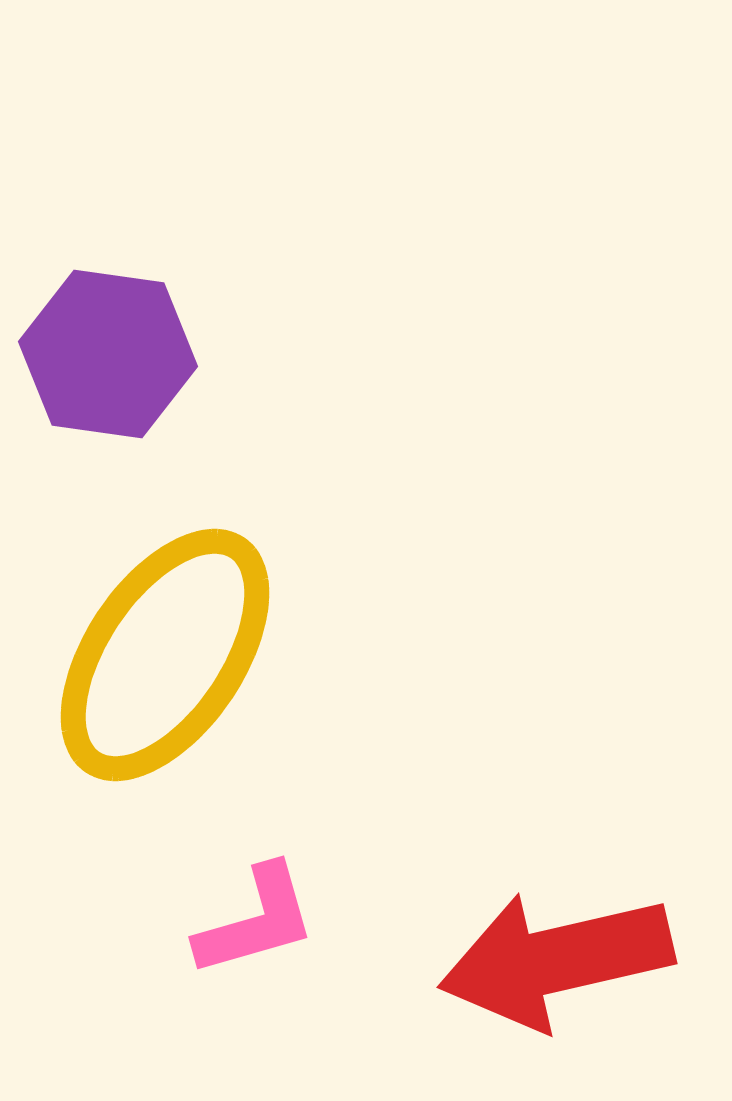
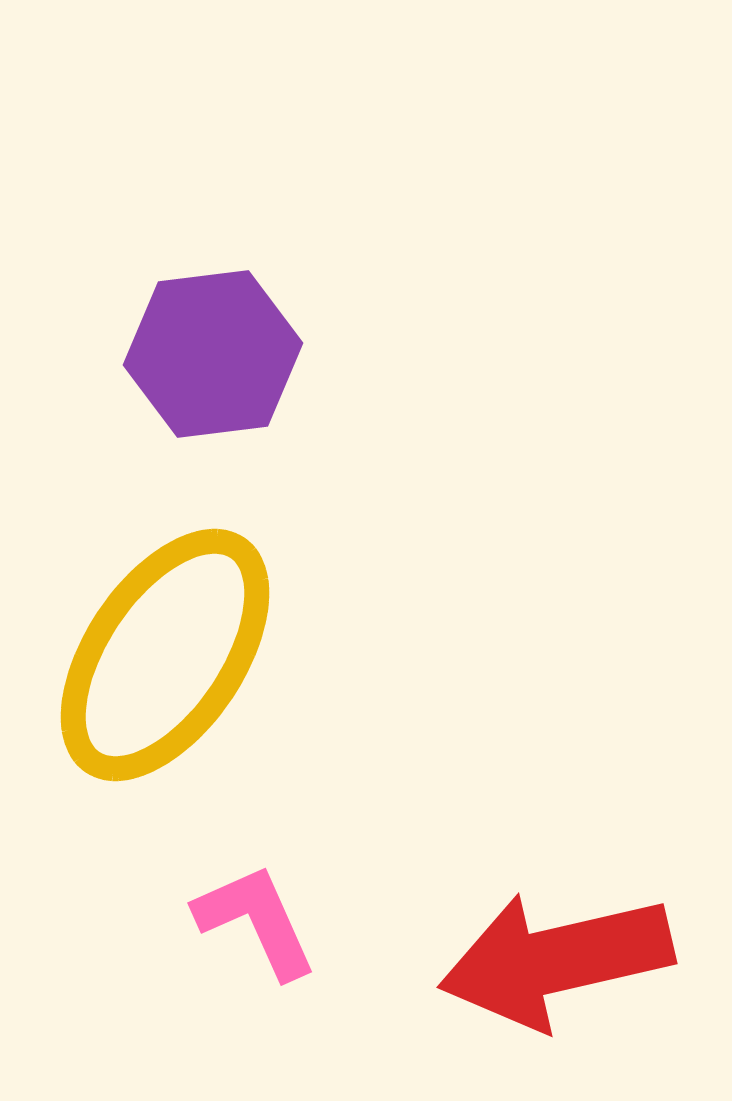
purple hexagon: moved 105 px right; rotated 15 degrees counterclockwise
pink L-shape: rotated 98 degrees counterclockwise
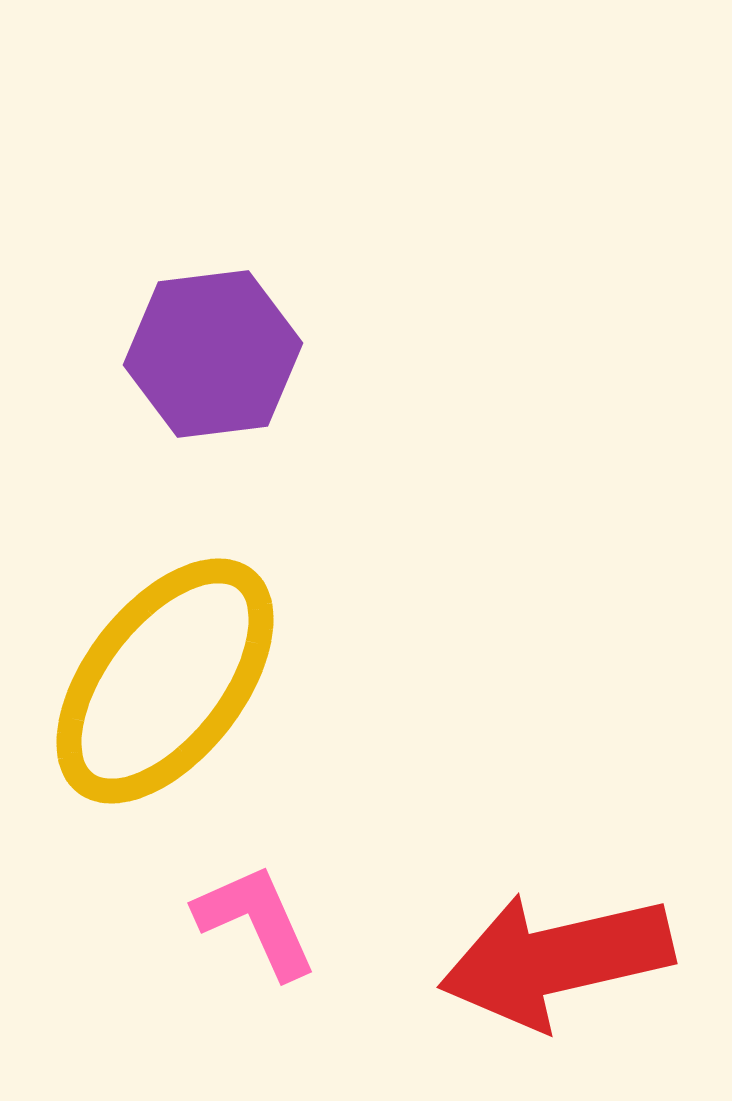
yellow ellipse: moved 26 px down; rotated 4 degrees clockwise
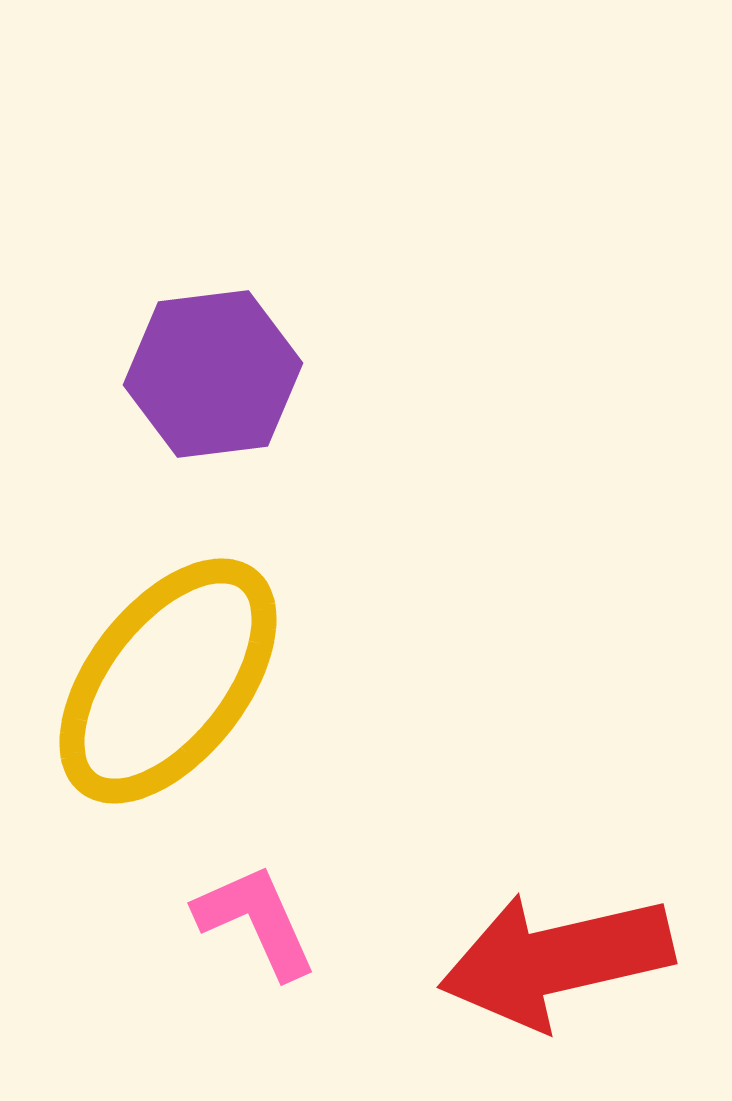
purple hexagon: moved 20 px down
yellow ellipse: moved 3 px right
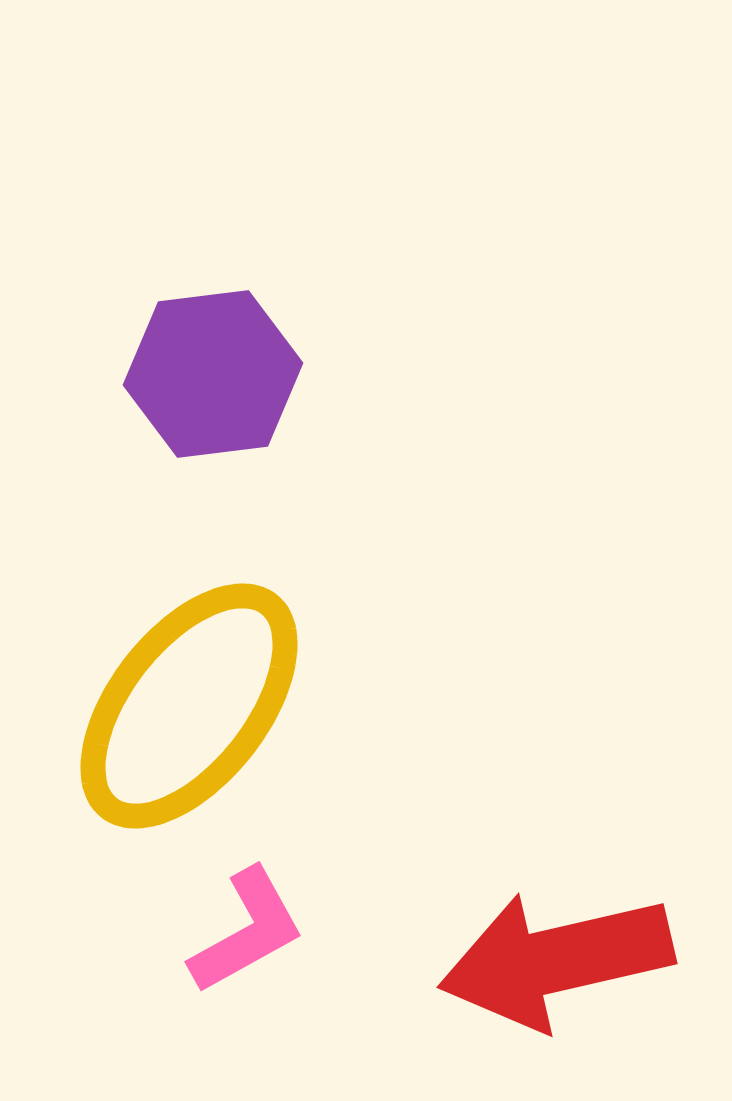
yellow ellipse: moved 21 px right, 25 px down
pink L-shape: moved 9 px left, 10 px down; rotated 85 degrees clockwise
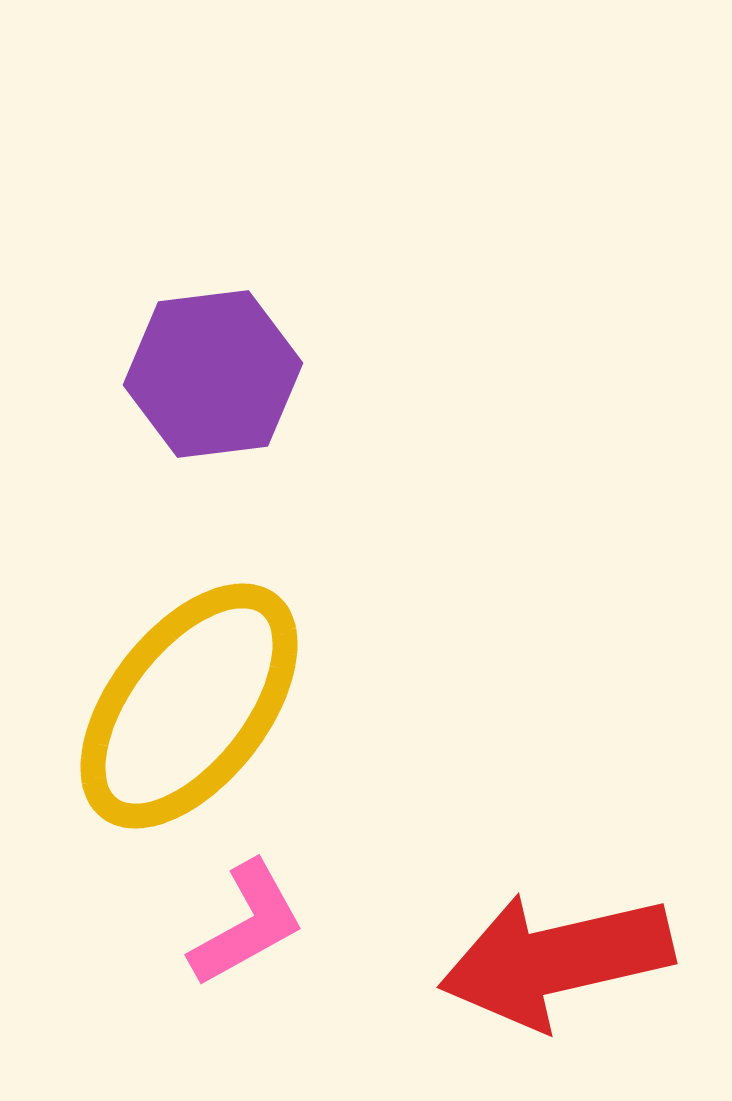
pink L-shape: moved 7 px up
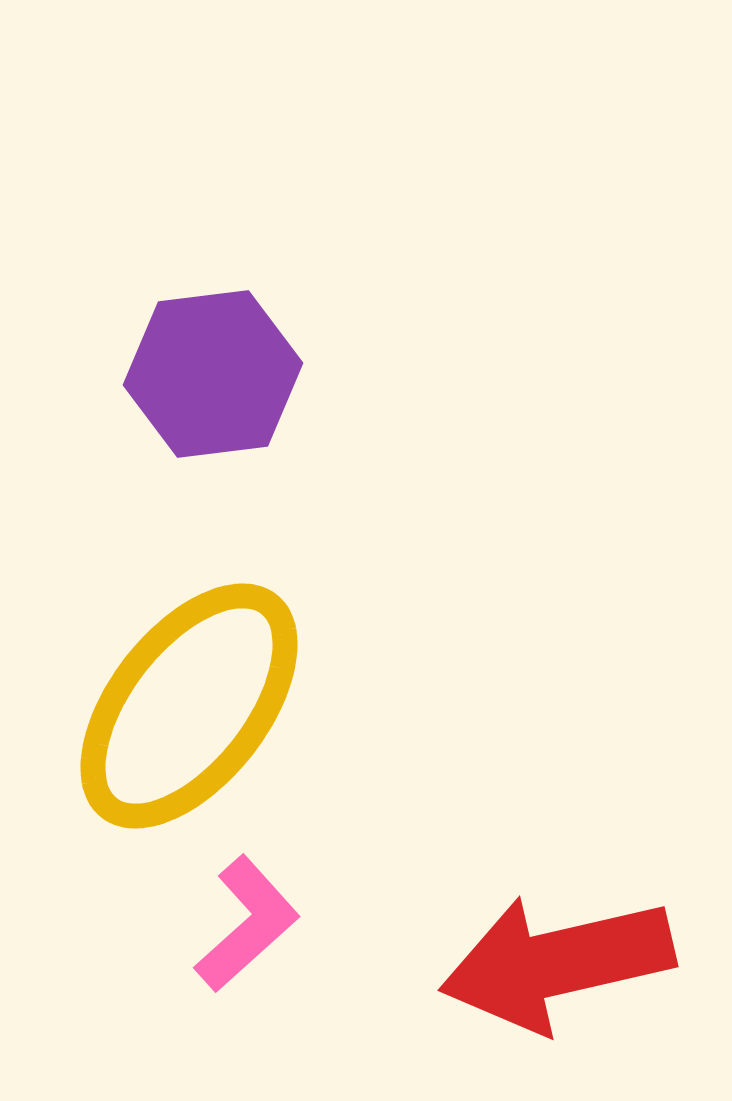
pink L-shape: rotated 13 degrees counterclockwise
red arrow: moved 1 px right, 3 px down
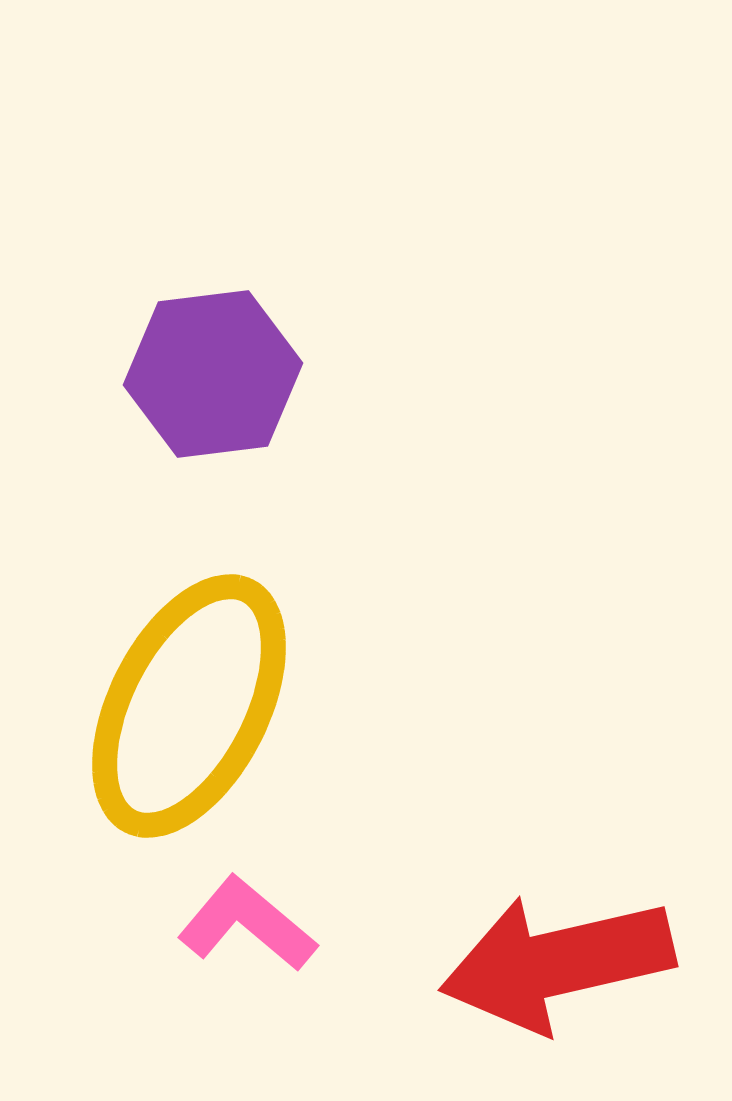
yellow ellipse: rotated 11 degrees counterclockwise
pink L-shape: rotated 98 degrees counterclockwise
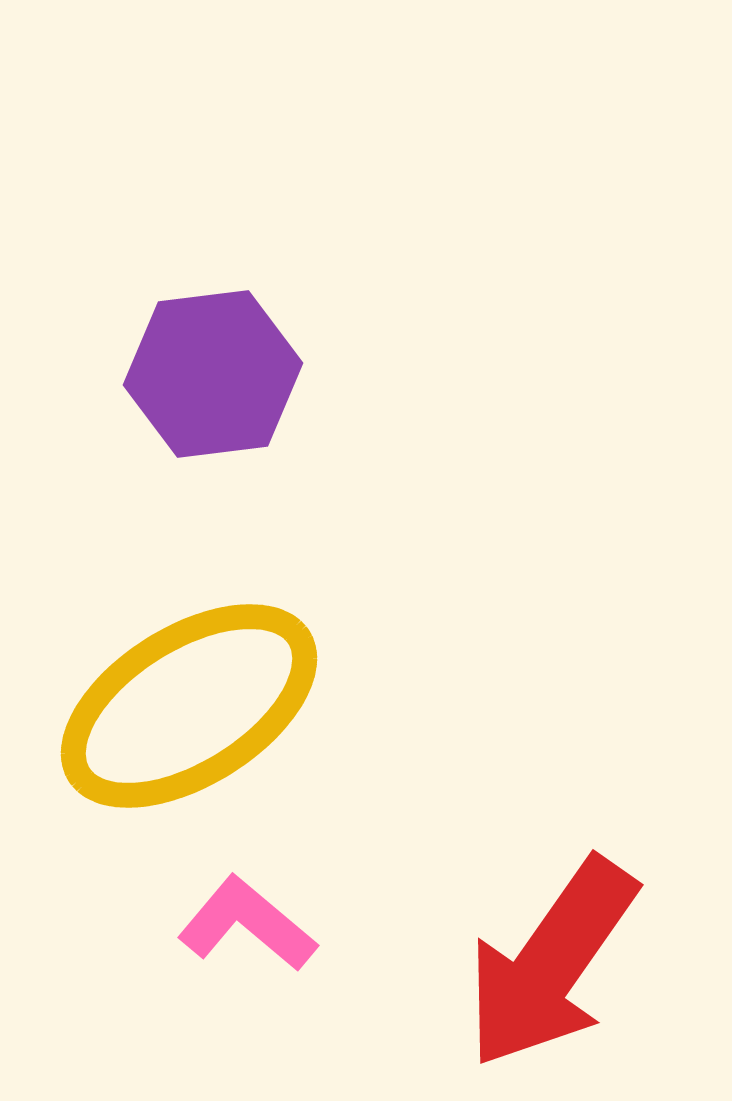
yellow ellipse: rotated 31 degrees clockwise
red arrow: moved 6 px left; rotated 42 degrees counterclockwise
